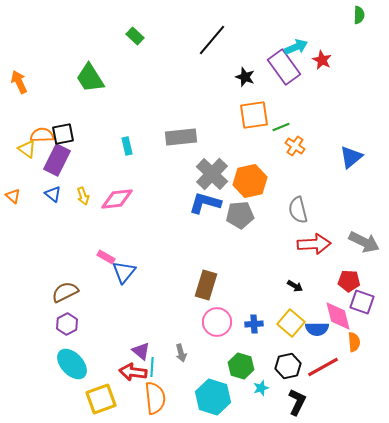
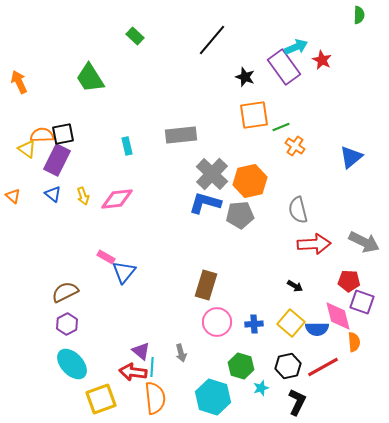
gray rectangle at (181, 137): moved 2 px up
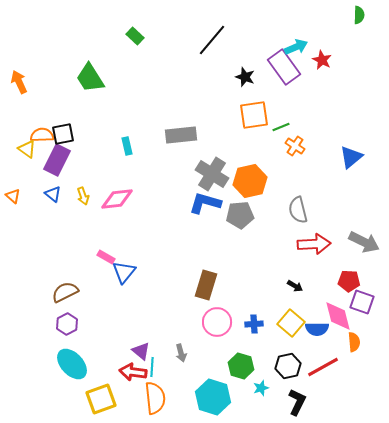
gray cross at (212, 174): rotated 12 degrees counterclockwise
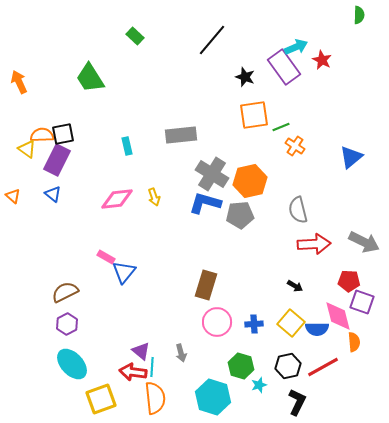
yellow arrow at (83, 196): moved 71 px right, 1 px down
cyan star at (261, 388): moved 2 px left, 3 px up
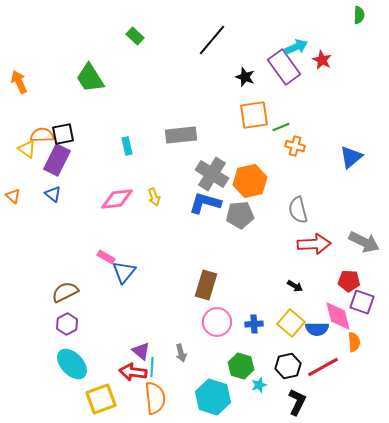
orange cross at (295, 146): rotated 18 degrees counterclockwise
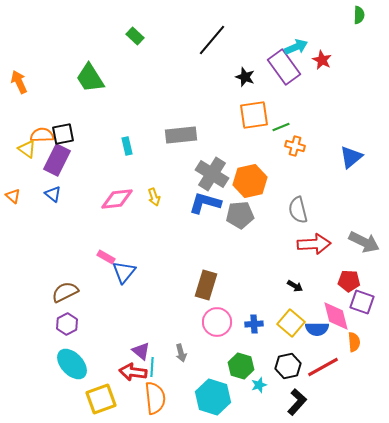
pink diamond at (338, 316): moved 2 px left
black L-shape at (297, 402): rotated 16 degrees clockwise
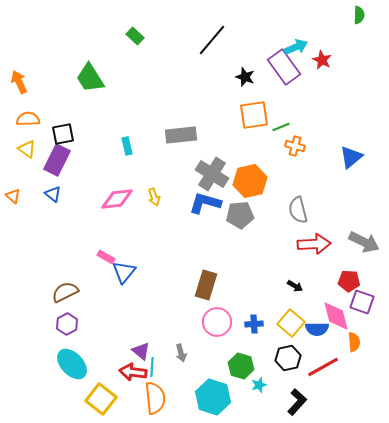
orange semicircle at (42, 135): moved 14 px left, 16 px up
black hexagon at (288, 366): moved 8 px up
yellow square at (101, 399): rotated 32 degrees counterclockwise
